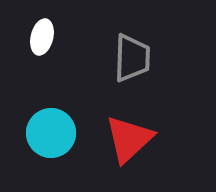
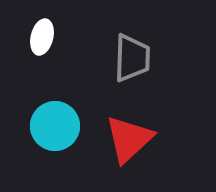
cyan circle: moved 4 px right, 7 px up
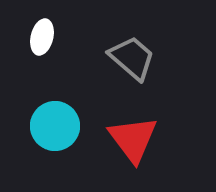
gray trapezoid: rotated 51 degrees counterclockwise
red triangle: moved 4 px right; rotated 24 degrees counterclockwise
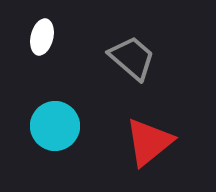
red triangle: moved 16 px right, 3 px down; rotated 28 degrees clockwise
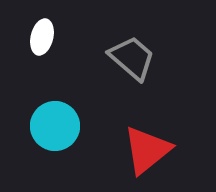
red triangle: moved 2 px left, 8 px down
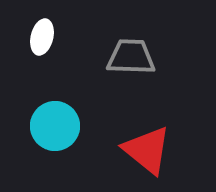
gray trapezoid: moved 1 px left, 1 px up; rotated 39 degrees counterclockwise
red triangle: rotated 42 degrees counterclockwise
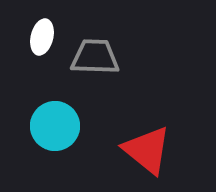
gray trapezoid: moved 36 px left
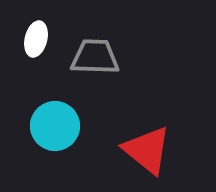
white ellipse: moved 6 px left, 2 px down
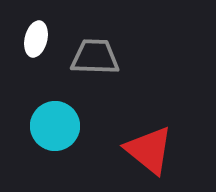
red triangle: moved 2 px right
